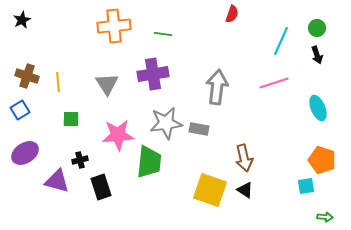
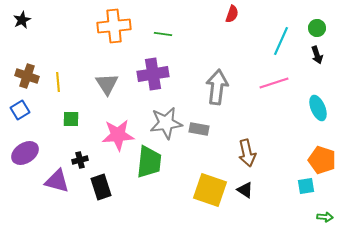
brown arrow: moved 3 px right, 5 px up
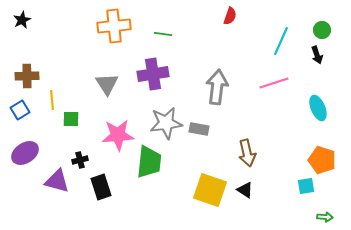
red semicircle: moved 2 px left, 2 px down
green circle: moved 5 px right, 2 px down
brown cross: rotated 20 degrees counterclockwise
yellow line: moved 6 px left, 18 px down
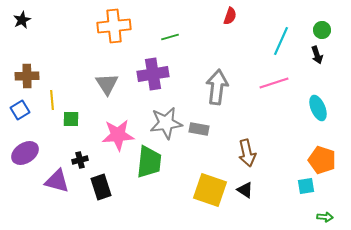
green line: moved 7 px right, 3 px down; rotated 24 degrees counterclockwise
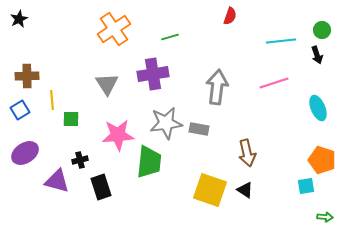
black star: moved 3 px left, 1 px up
orange cross: moved 3 px down; rotated 28 degrees counterclockwise
cyan line: rotated 60 degrees clockwise
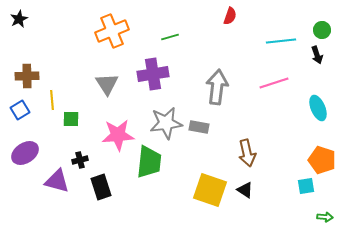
orange cross: moved 2 px left, 2 px down; rotated 12 degrees clockwise
gray rectangle: moved 2 px up
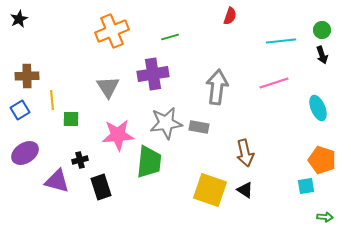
black arrow: moved 5 px right
gray triangle: moved 1 px right, 3 px down
brown arrow: moved 2 px left
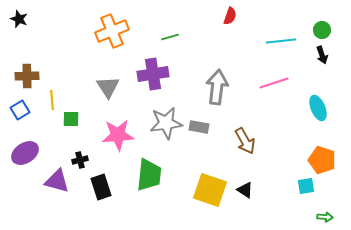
black star: rotated 24 degrees counterclockwise
brown arrow: moved 12 px up; rotated 16 degrees counterclockwise
green trapezoid: moved 13 px down
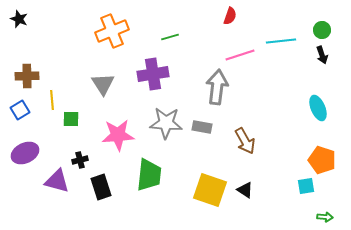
pink line: moved 34 px left, 28 px up
gray triangle: moved 5 px left, 3 px up
gray star: rotated 12 degrees clockwise
gray rectangle: moved 3 px right
purple ellipse: rotated 8 degrees clockwise
